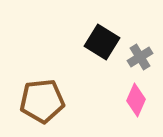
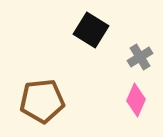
black square: moved 11 px left, 12 px up
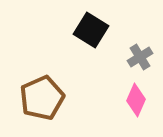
brown pentagon: moved 3 px up; rotated 18 degrees counterclockwise
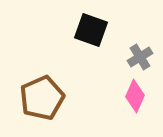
black square: rotated 12 degrees counterclockwise
pink diamond: moved 1 px left, 4 px up
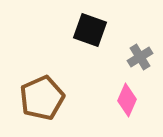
black square: moved 1 px left
pink diamond: moved 8 px left, 4 px down
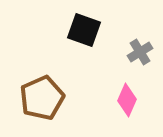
black square: moved 6 px left
gray cross: moved 5 px up
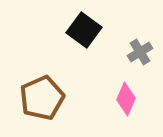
black square: rotated 16 degrees clockwise
pink diamond: moved 1 px left, 1 px up
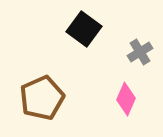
black square: moved 1 px up
